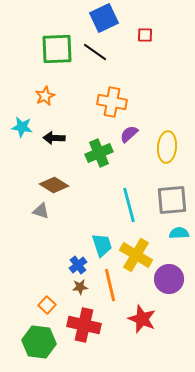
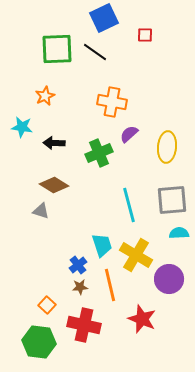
black arrow: moved 5 px down
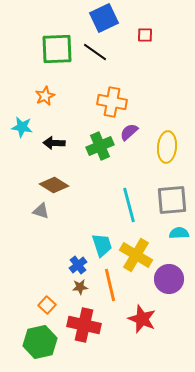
purple semicircle: moved 2 px up
green cross: moved 1 px right, 7 px up
green hexagon: moved 1 px right; rotated 20 degrees counterclockwise
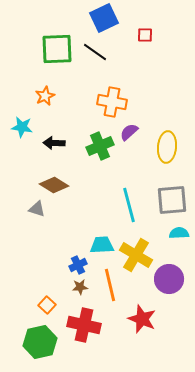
gray triangle: moved 4 px left, 2 px up
cyan trapezoid: rotated 75 degrees counterclockwise
blue cross: rotated 12 degrees clockwise
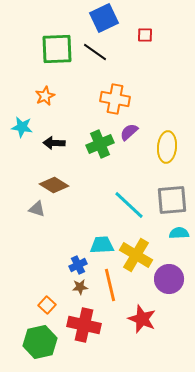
orange cross: moved 3 px right, 3 px up
green cross: moved 2 px up
cyan line: rotated 32 degrees counterclockwise
